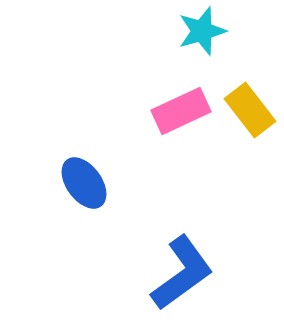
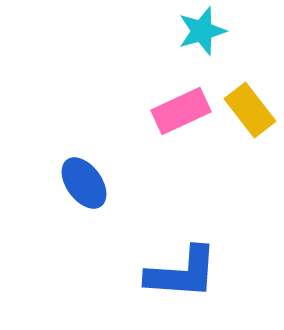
blue L-shape: rotated 40 degrees clockwise
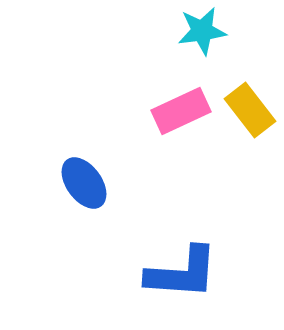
cyan star: rotated 9 degrees clockwise
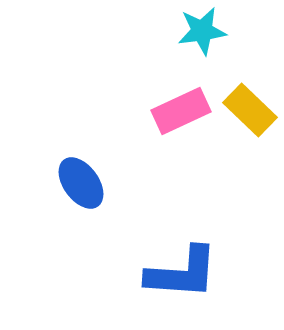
yellow rectangle: rotated 8 degrees counterclockwise
blue ellipse: moved 3 px left
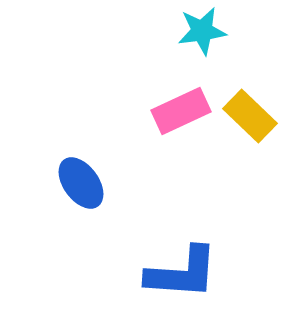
yellow rectangle: moved 6 px down
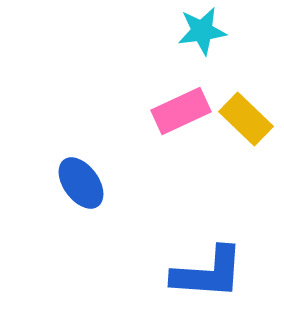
yellow rectangle: moved 4 px left, 3 px down
blue L-shape: moved 26 px right
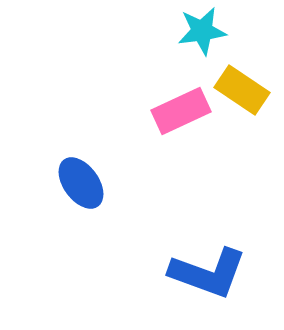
yellow rectangle: moved 4 px left, 29 px up; rotated 10 degrees counterclockwise
blue L-shape: rotated 16 degrees clockwise
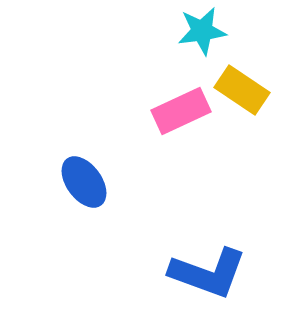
blue ellipse: moved 3 px right, 1 px up
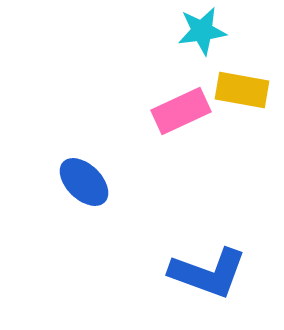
yellow rectangle: rotated 24 degrees counterclockwise
blue ellipse: rotated 10 degrees counterclockwise
